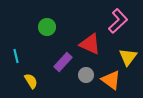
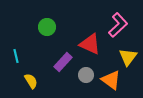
pink L-shape: moved 4 px down
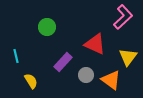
pink L-shape: moved 5 px right, 8 px up
red triangle: moved 5 px right
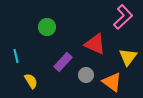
orange triangle: moved 1 px right, 2 px down
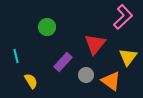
red triangle: rotated 45 degrees clockwise
orange triangle: moved 1 px left, 1 px up
